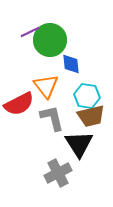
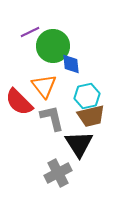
green circle: moved 3 px right, 6 px down
orange triangle: moved 2 px left
cyan hexagon: rotated 20 degrees counterclockwise
red semicircle: moved 2 px up; rotated 72 degrees clockwise
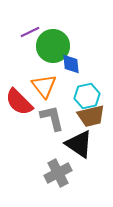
black triangle: rotated 24 degrees counterclockwise
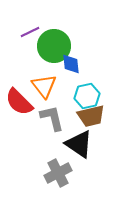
green circle: moved 1 px right
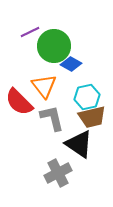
blue diamond: rotated 55 degrees counterclockwise
cyan hexagon: moved 1 px down
brown trapezoid: moved 1 px right, 1 px down
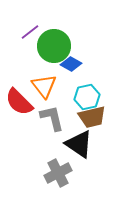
purple line: rotated 12 degrees counterclockwise
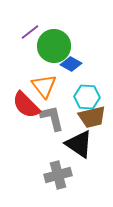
cyan hexagon: rotated 15 degrees clockwise
red semicircle: moved 7 px right, 3 px down
gray cross: moved 2 px down; rotated 12 degrees clockwise
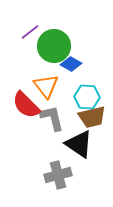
orange triangle: moved 2 px right
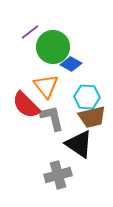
green circle: moved 1 px left, 1 px down
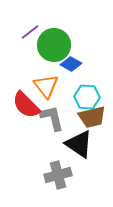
green circle: moved 1 px right, 2 px up
